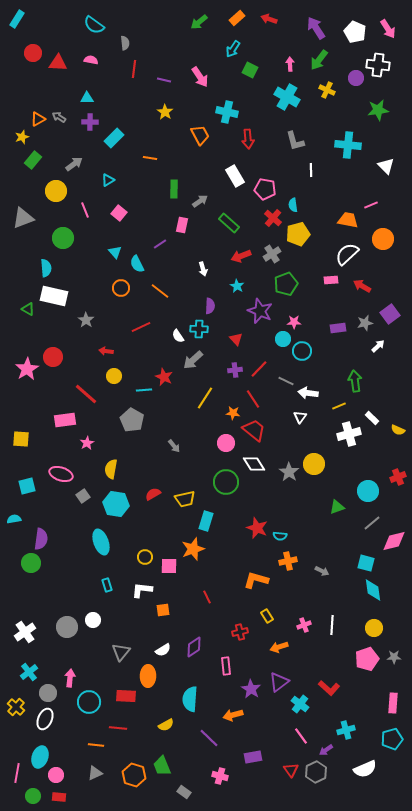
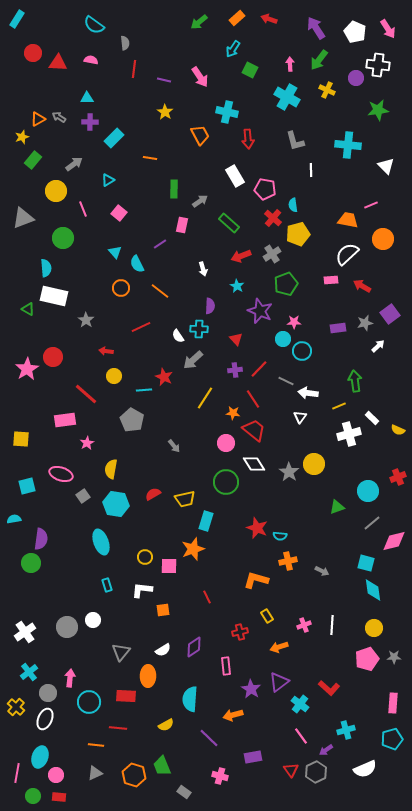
pink line at (85, 210): moved 2 px left, 1 px up
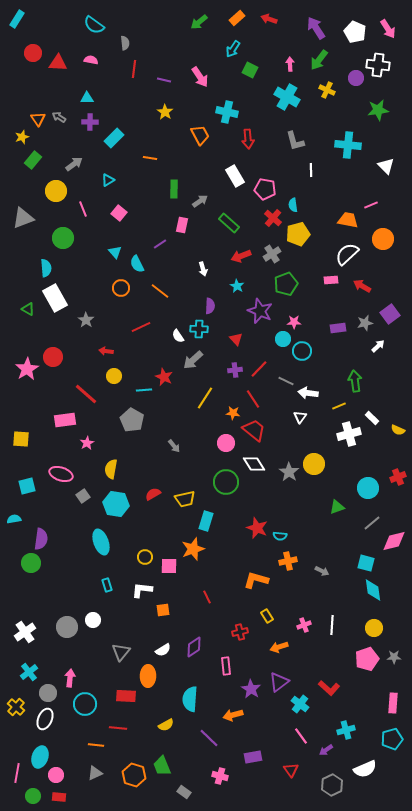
orange triangle at (38, 119): rotated 35 degrees counterclockwise
white rectangle at (54, 296): moved 1 px right, 2 px down; rotated 48 degrees clockwise
cyan circle at (368, 491): moved 3 px up
cyan circle at (89, 702): moved 4 px left, 2 px down
gray hexagon at (316, 772): moved 16 px right, 13 px down
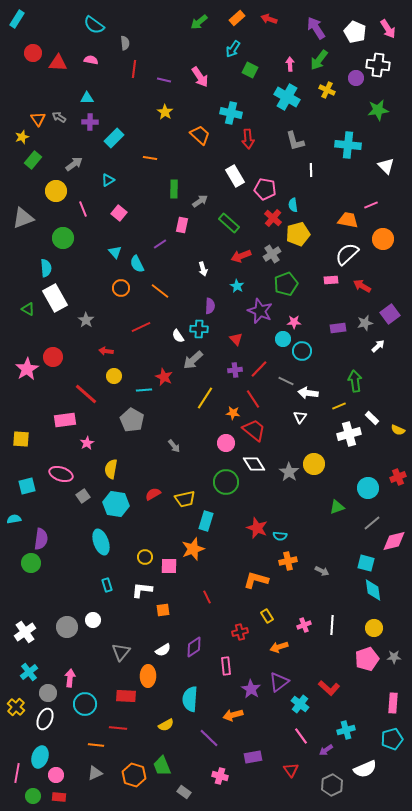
cyan cross at (227, 112): moved 4 px right, 1 px down
orange trapezoid at (200, 135): rotated 20 degrees counterclockwise
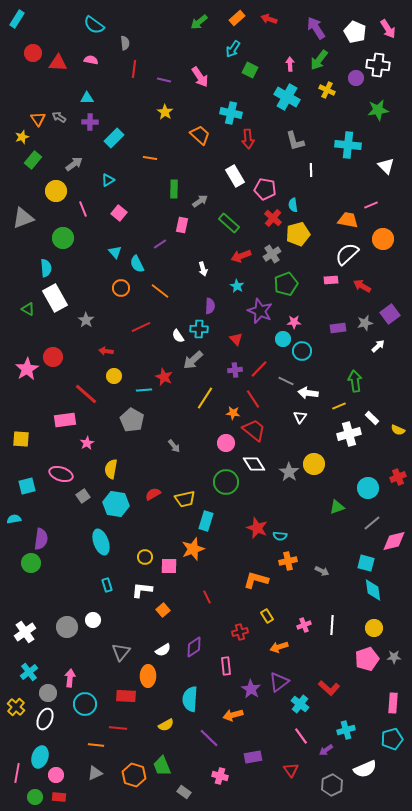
orange square at (163, 610): rotated 32 degrees counterclockwise
green circle at (33, 796): moved 2 px right, 1 px down
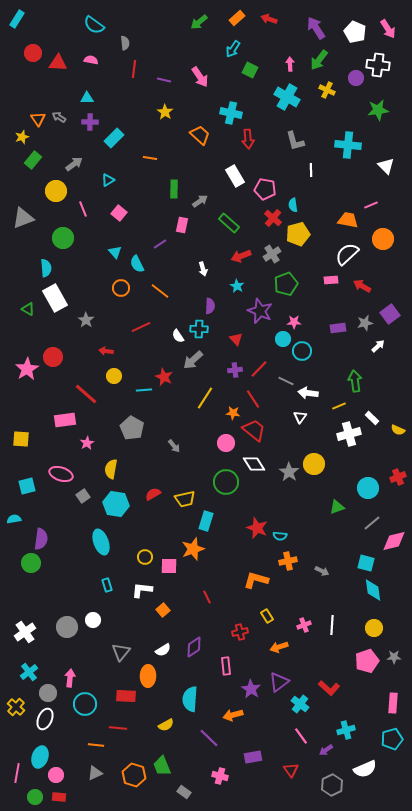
gray pentagon at (132, 420): moved 8 px down
pink pentagon at (367, 659): moved 2 px down
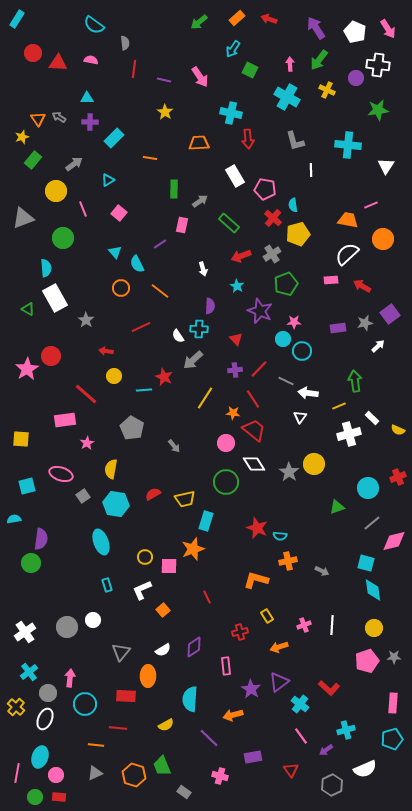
orange trapezoid at (200, 135): moved 1 px left, 8 px down; rotated 45 degrees counterclockwise
white triangle at (386, 166): rotated 18 degrees clockwise
red circle at (53, 357): moved 2 px left, 1 px up
white L-shape at (142, 590): rotated 30 degrees counterclockwise
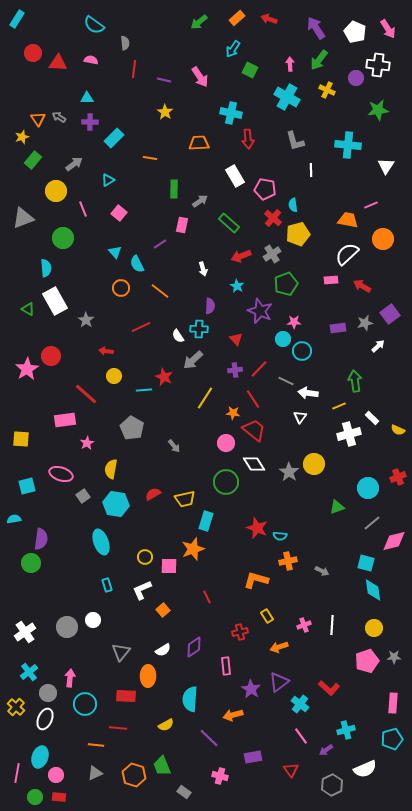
white rectangle at (55, 298): moved 3 px down
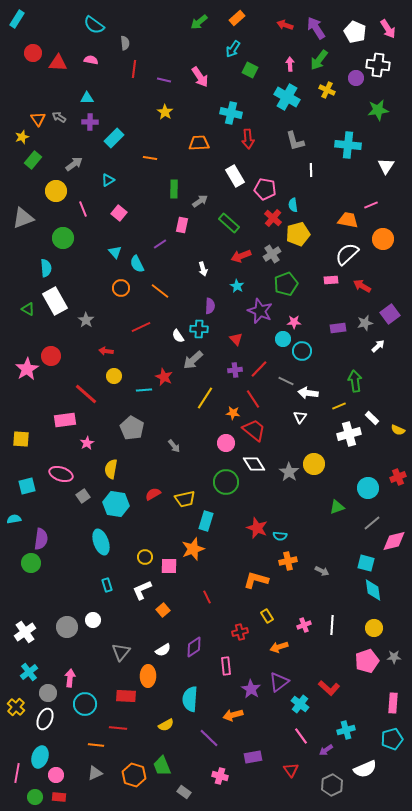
red arrow at (269, 19): moved 16 px right, 6 px down
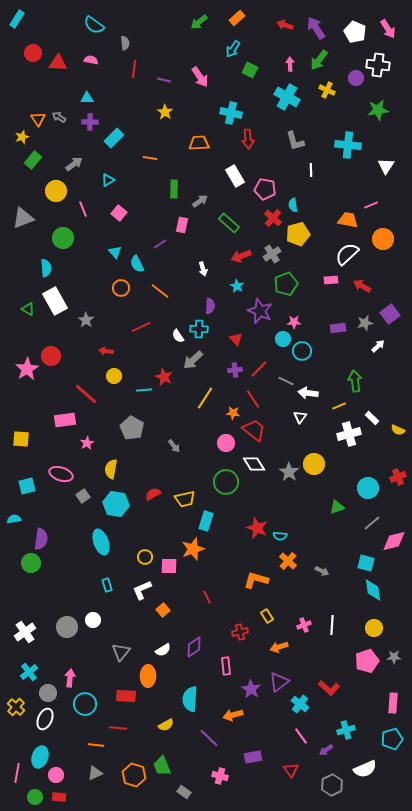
orange cross at (288, 561): rotated 36 degrees counterclockwise
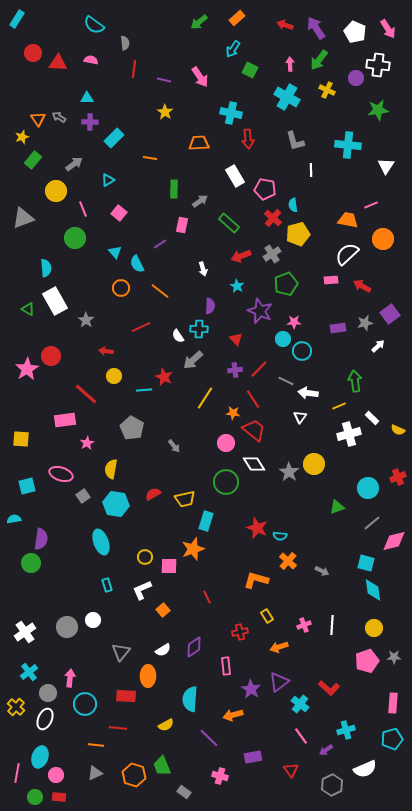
green circle at (63, 238): moved 12 px right
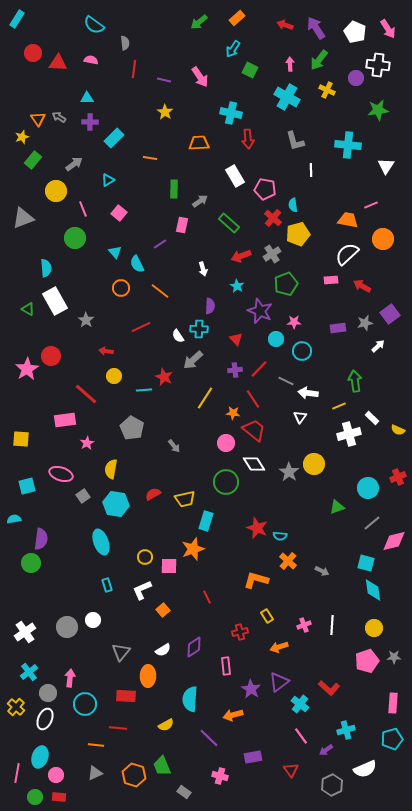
cyan circle at (283, 339): moved 7 px left
